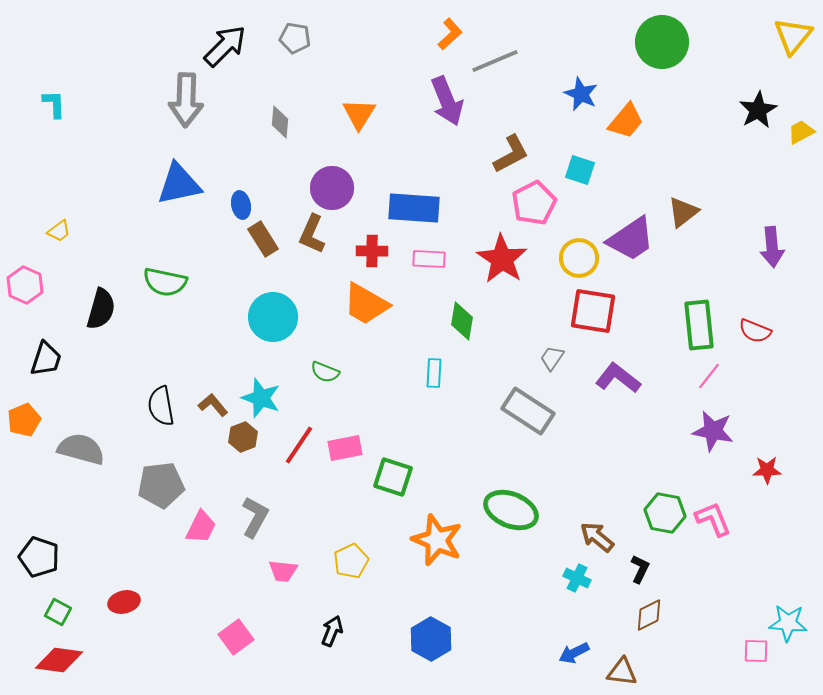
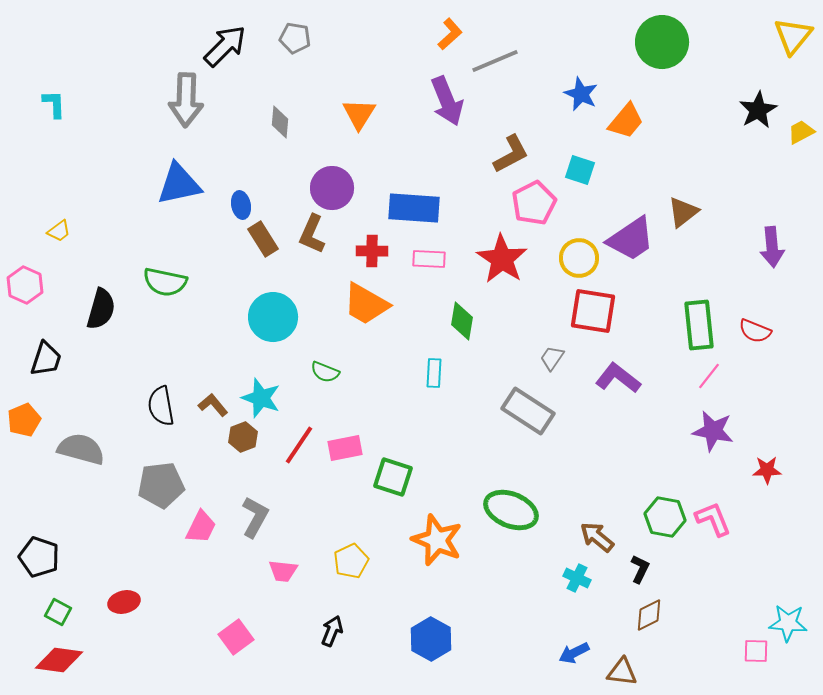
green hexagon at (665, 513): moved 4 px down
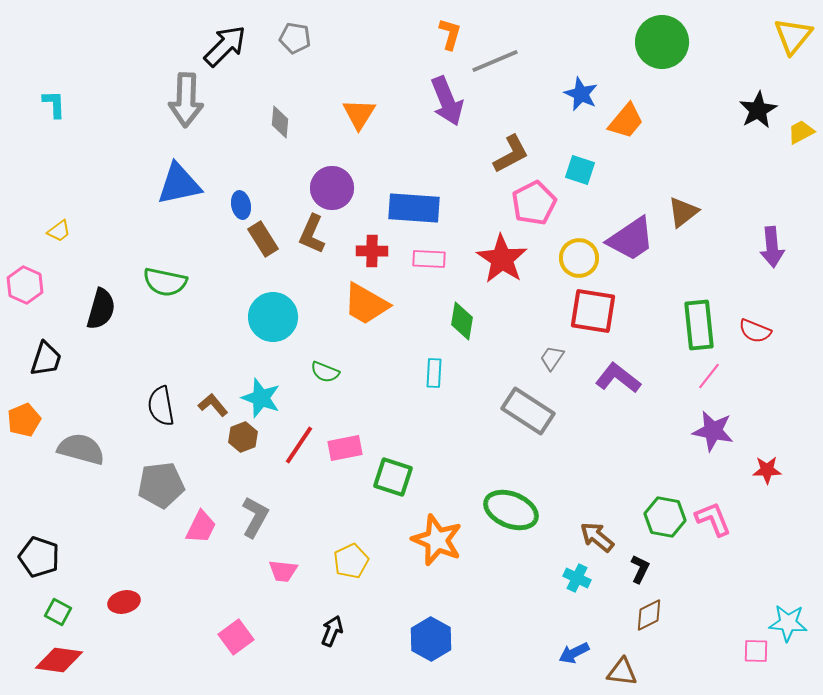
orange L-shape at (450, 34): rotated 32 degrees counterclockwise
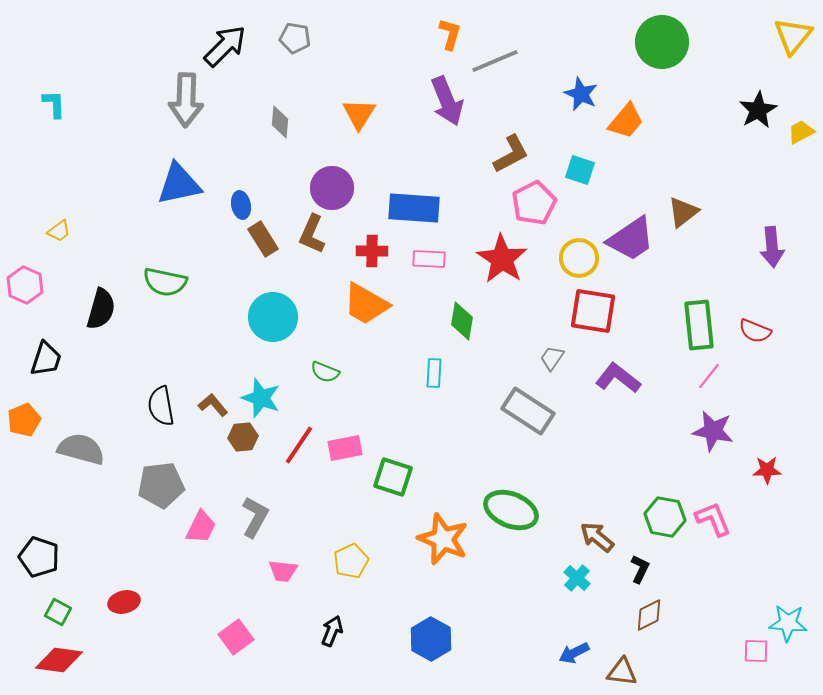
brown hexagon at (243, 437): rotated 16 degrees clockwise
orange star at (437, 540): moved 6 px right, 1 px up
cyan cross at (577, 578): rotated 16 degrees clockwise
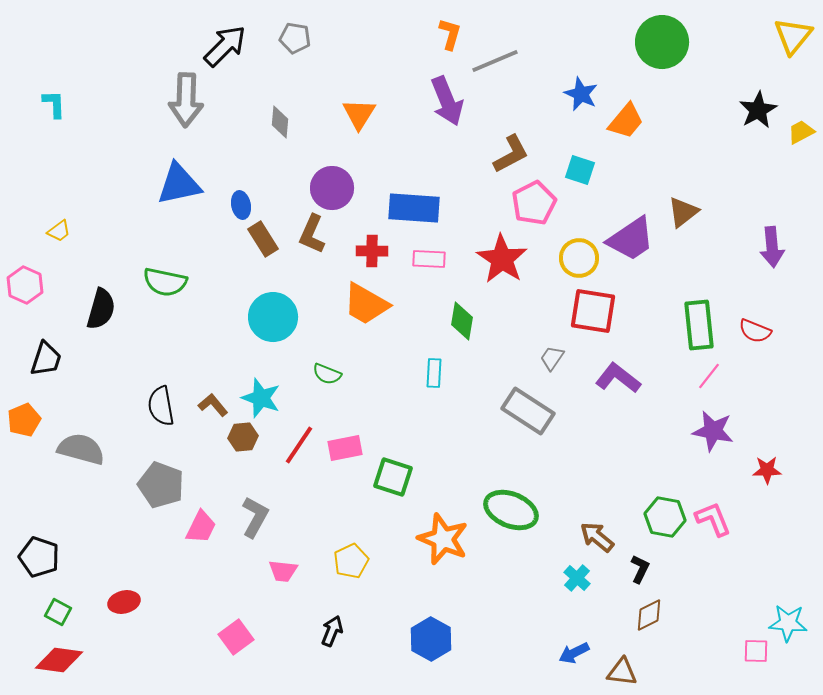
green semicircle at (325, 372): moved 2 px right, 2 px down
gray pentagon at (161, 485): rotated 27 degrees clockwise
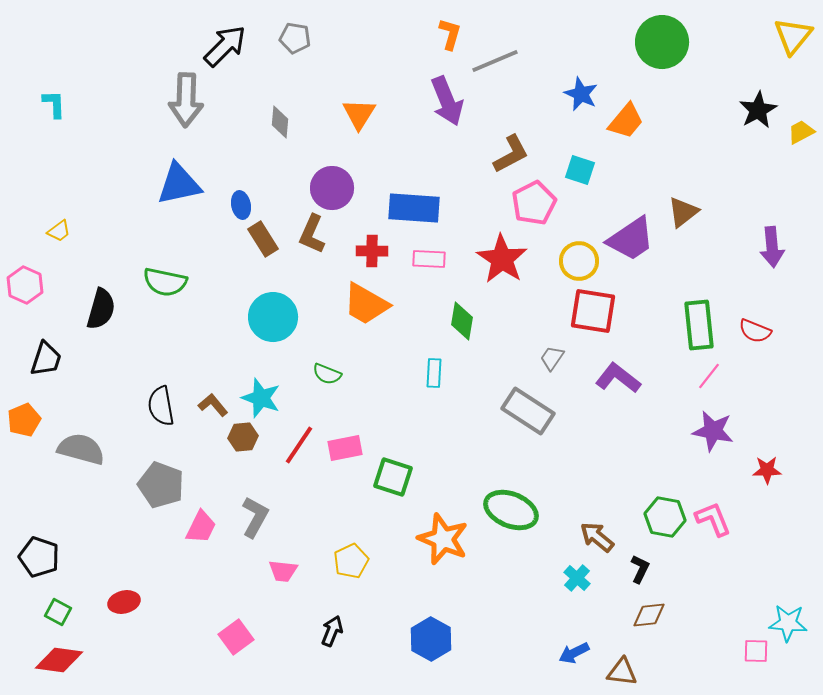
yellow circle at (579, 258): moved 3 px down
brown diamond at (649, 615): rotated 20 degrees clockwise
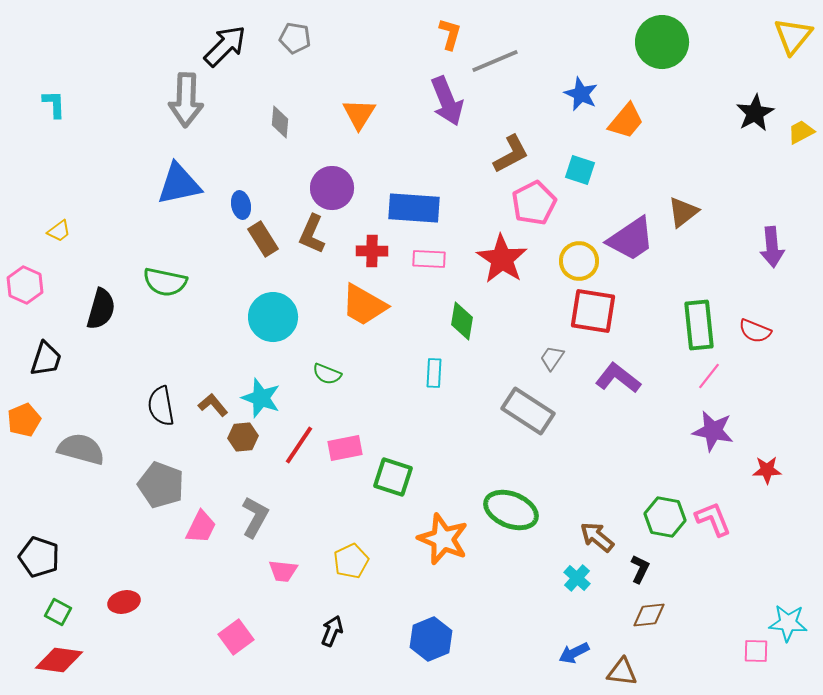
black star at (758, 110): moved 3 px left, 3 px down
orange trapezoid at (366, 304): moved 2 px left, 1 px down
blue hexagon at (431, 639): rotated 9 degrees clockwise
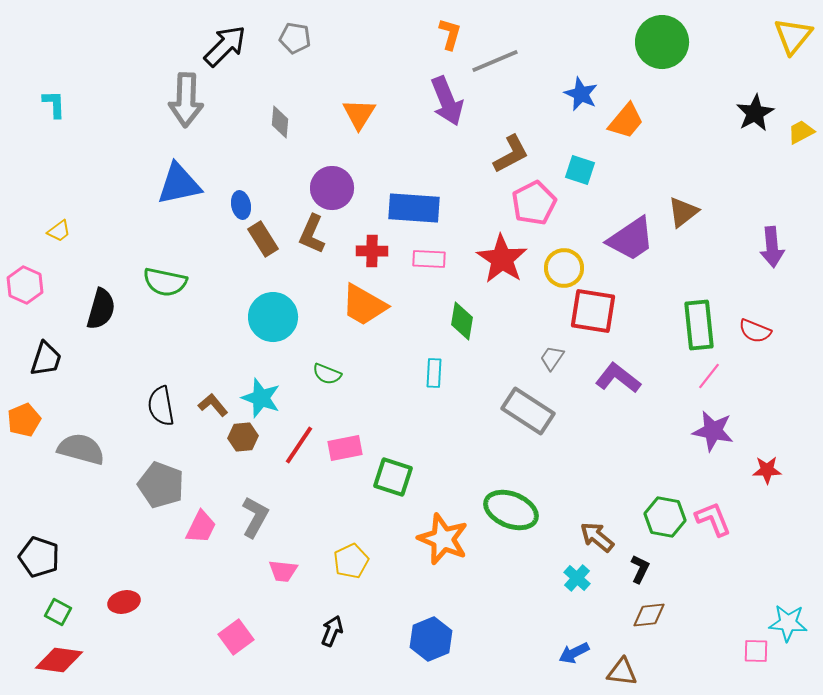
yellow circle at (579, 261): moved 15 px left, 7 px down
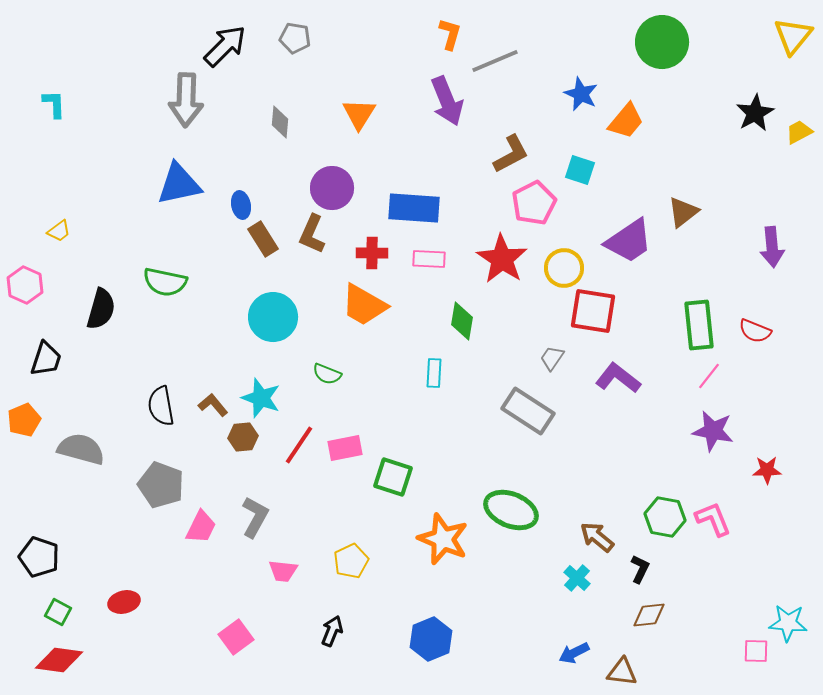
yellow trapezoid at (801, 132): moved 2 px left
purple trapezoid at (631, 239): moved 2 px left, 2 px down
red cross at (372, 251): moved 2 px down
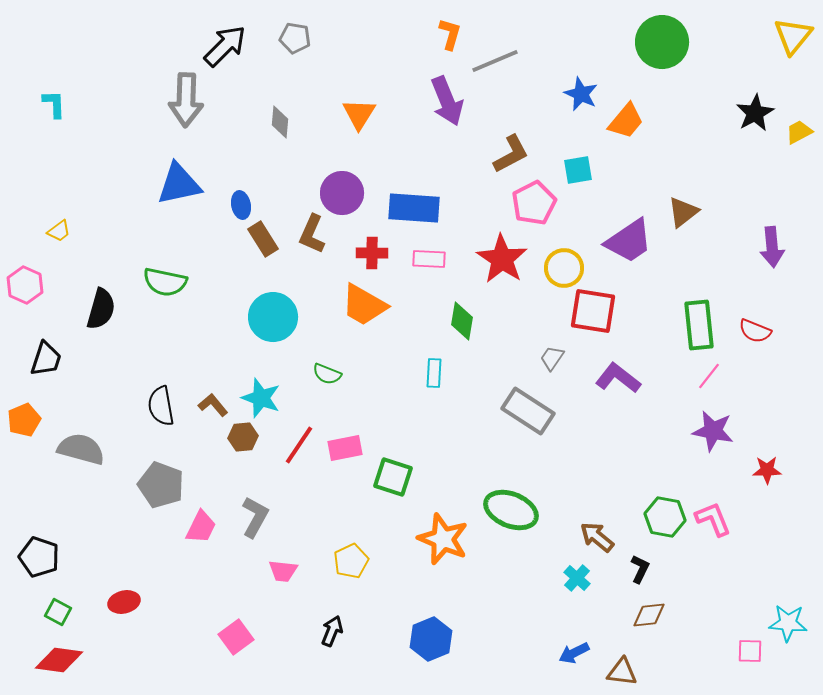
cyan square at (580, 170): moved 2 px left; rotated 28 degrees counterclockwise
purple circle at (332, 188): moved 10 px right, 5 px down
pink square at (756, 651): moved 6 px left
